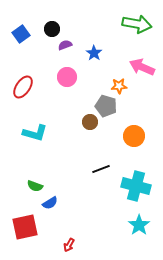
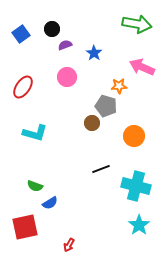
brown circle: moved 2 px right, 1 px down
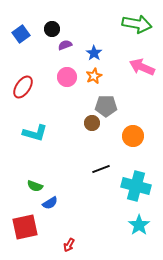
orange star: moved 25 px left, 10 px up; rotated 21 degrees counterclockwise
gray pentagon: rotated 15 degrees counterclockwise
orange circle: moved 1 px left
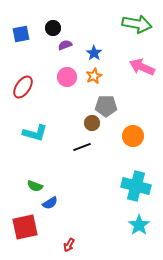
black circle: moved 1 px right, 1 px up
blue square: rotated 24 degrees clockwise
black line: moved 19 px left, 22 px up
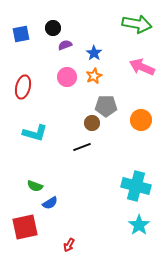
red ellipse: rotated 20 degrees counterclockwise
orange circle: moved 8 px right, 16 px up
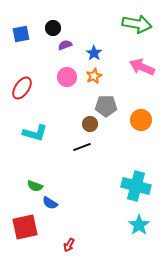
red ellipse: moved 1 px left, 1 px down; rotated 20 degrees clockwise
brown circle: moved 2 px left, 1 px down
blue semicircle: rotated 63 degrees clockwise
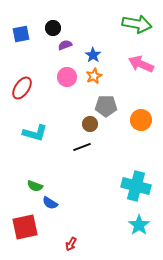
blue star: moved 1 px left, 2 px down
pink arrow: moved 1 px left, 3 px up
red arrow: moved 2 px right, 1 px up
